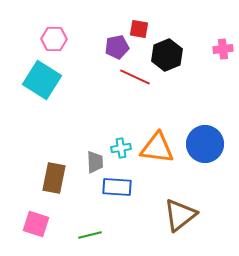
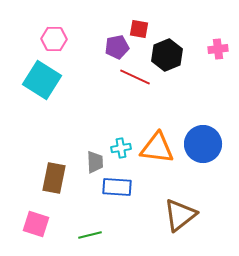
pink cross: moved 5 px left
blue circle: moved 2 px left
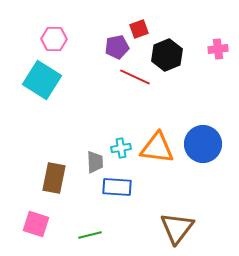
red square: rotated 30 degrees counterclockwise
brown triangle: moved 3 px left, 13 px down; rotated 15 degrees counterclockwise
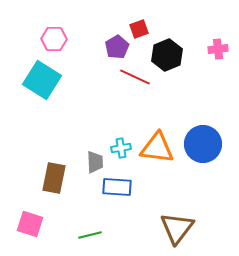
purple pentagon: rotated 20 degrees counterclockwise
pink square: moved 6 px left
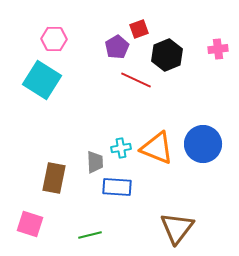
red line: moved 1 px right, 3 px down
orange triangle: rotated 15 degrees clockwise
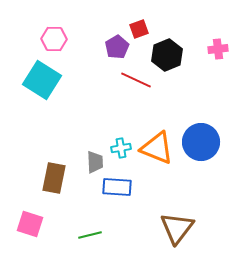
blue circle: moved 2 px left, 2 px up
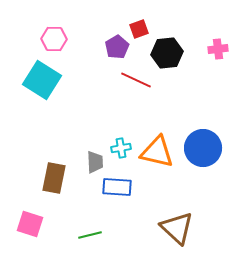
black hexagon: moved 2 px up; rotated 16 degrees clockwise
blue circle: moved 2 px right, 6 px down
orange triangle: moved 4 px down; rotated 9 degrees counterclockwise
brown triangle: rotated 24 degrees counterclockwise
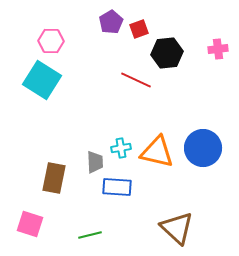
pink hexagon: moved 3 px left, 2 px down
purple pentagon: moved 6 px left, 25 px up
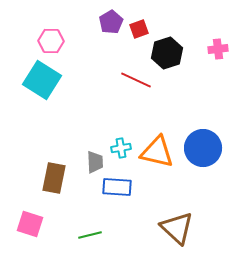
black hexagon: rotated 12 degrees counterclockwise
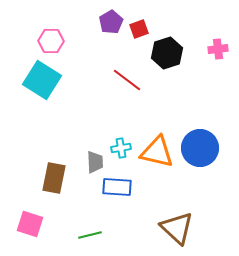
red line: moved 9 px left; rotated 12 degrees clockwise
blue circle: moved 3 px left
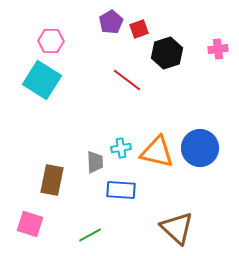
brown rectangle: moved 2 px left, 2 px down
blue rectangle: moved 4 px right, 3 px down
green line: rotated 15 degrees counterclockwise
